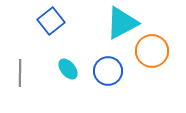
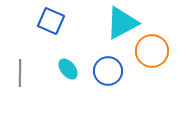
blue square: rotated 28 degrees counterclockwise
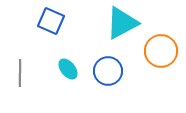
orange circle: moved 9 px right
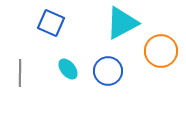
blue square: moved 2 px down
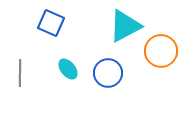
cyan triangle: moved 3 px right, 3 px down
blue circle: moved 2 px down
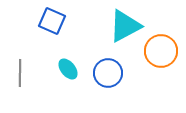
blue square: moved 1 px right, 2 px up
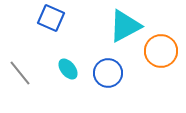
blue square: moved 1 px left, 3 px up
gray line: rotated 40 degrees counterclockwise
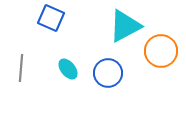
gray line: moved 1 px right, 5 px up; rotated 44 degrees clockwise
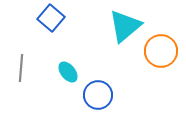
blue square: rotated 16 degrees clockwise
cyan triangle: rotated 12 degrees counterclockwise
cyan ellipse: moved 3 px down
blue circle: moved 10 px left, 22 px down
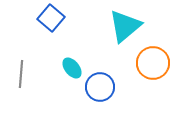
orange circle: moved 8 px left, 12 px down
gray line: moved 6 px down
cyan ellipse: moved 4 px right, 4 px up
blue circle: moved 2 px right, 8 px up
